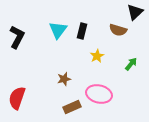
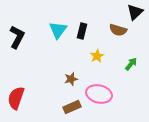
brown star: moved 7 px right
red semicircle: moved 1 px left
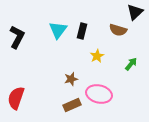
brown rectangle: moved 2 px up
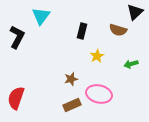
cyan triangle: moved 17 px left, 14 px up
green arrow: rotated 144 degrees counterclockwise
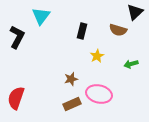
brown rectangle: moved 1 px up
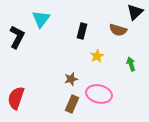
cyan triangle: moved 3 px down
green arrow: rotated 88 degrees clockwise
brown rectangle: rotated 42 degrees counterclockwise
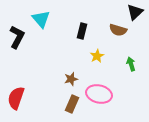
cyan triangle: rotated 18 degrees counterclockwise
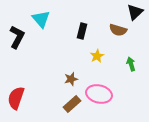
brown rectangle: rotated 24 degrees clockwise
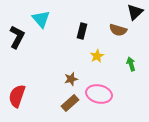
red semicircle: moved 1 px right, 2 px up
brown rectangle: moved 2 px left, 1 px up
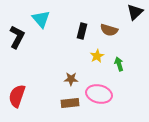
brown semicircle: moved 9 px left
green arrow: moved 12 px left
brown star: rotated 16 degrees clockwise
brown rectangle: rotated 36 degrees clockwise
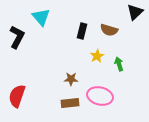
cyan triangle: moved 2 px up
pink ellipse: moved 1 px right, 2 px down
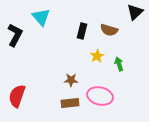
black L-shape: moved 2 px left, 2 px up
brown star: moved 1 px down
